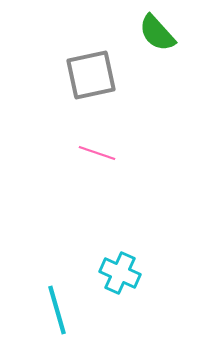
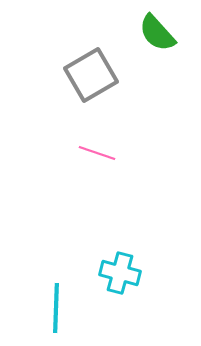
gray square: rotated 18 degrees counterclockwise
cyan cross: rotated 9 degrees counterclockwise
cyan line: moved 1 px left, 2 px up; rotated 18 degrees clockwise
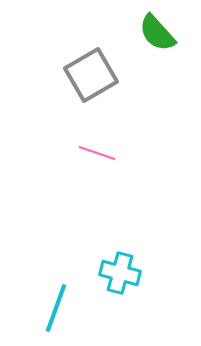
cyan line: rotated 18 degrees clockwise
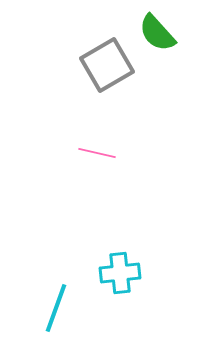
gray square: moved 16 px right, 10 px up
pink line: rotated 6 degrees counterclockwise
cyan cross: rotated 21 degrees counterclockwise
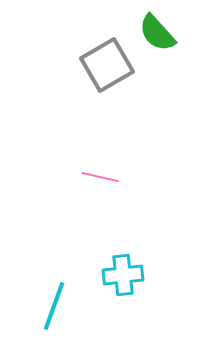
pink line: moved 3 px right, 24 px down
cyan cross: moved 3 px right, 2 px down
cyan line: moved 2 px left, 2 px up
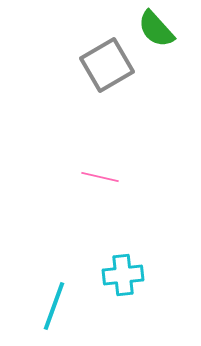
green semicircle: moved 1 px left, 4 px up
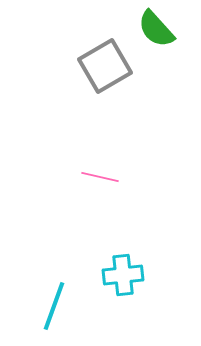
gray square: moved 2 px left, 1 px down
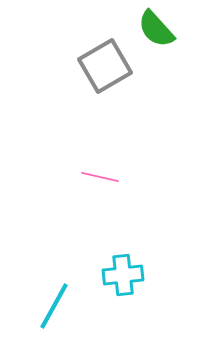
cyan line: rotated 9 degrees clockwise
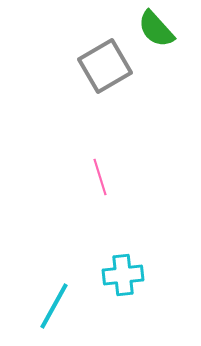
pink line: rotated 60 degrees clockwise
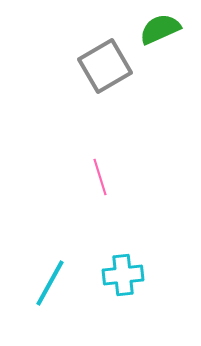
green semicircle: moved 4 px right; rotated 108 degrees clockwise
cyan line: moved 4 px left, 23 px up
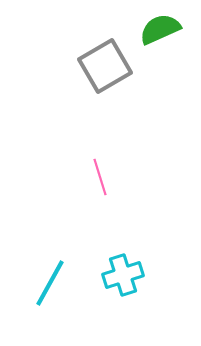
cyan cross: rotated 12 degrees counterclockwise
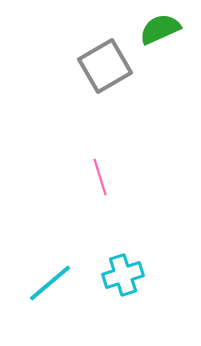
cyan line: rotated 21 degrees clockwise
